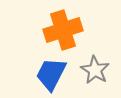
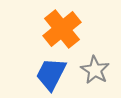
orange cross: moved 1 px left, 1 px up; rotated 21 degrees counterclockwise
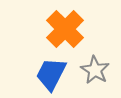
orange cross: moved 3 px right; rotated 6 degrees counterclockwise
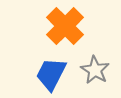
orange cross: moved 3 px up
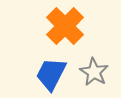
gray star: moved 1 px left, 2 px down
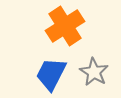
orange cross: rotated 12 degrees clockwise
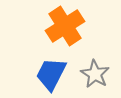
gray star: moved 1 px right, 2 px down
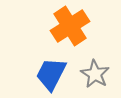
orange cross: moved 5 px right
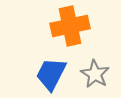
orange cross: rotated 21 degrees clockwise
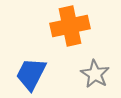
blue trapezoid: moved 20 px left
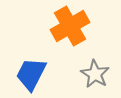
orange cross: rotated 18 degrees counterclockwise
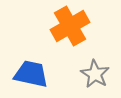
blue trapezoid: rotated 75 degrees clockwise
